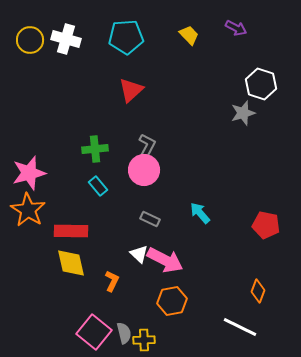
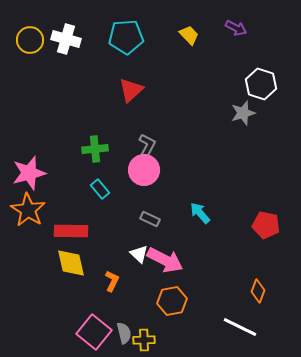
cyan rectangle: moved 2 px right, 3 px down
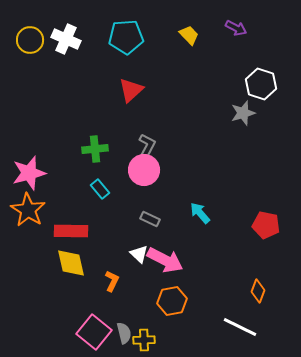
white cross: rotated 8 degrees clockwise
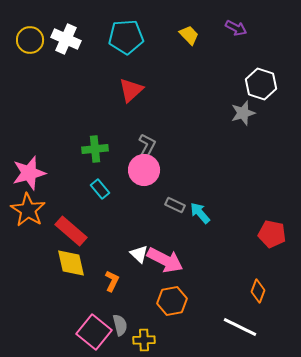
gray rectangle: moved 25 px right, 14 px up
red pentagon: moved 6 px right, 9 px down
red rectangle: rotated 40 degrees clockwise
gray semicircle: moved 4 px left, 8 px up
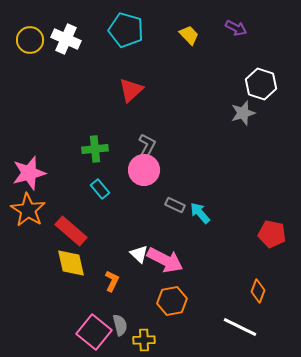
cyan pentagon: moved 7 px up; rotated 20 degrees clockwise
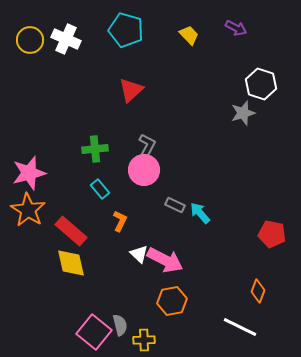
orange L-shape: moved 8 px right, 60 px up
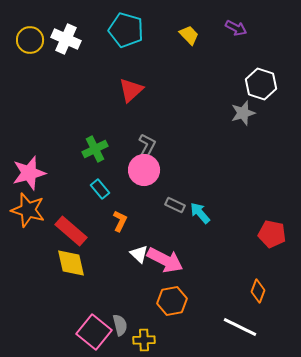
green cross: rotated 20 degrees counterclockwise
orange star: rotated 16 degrees counterclockwise
